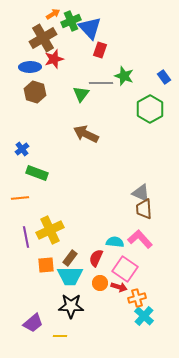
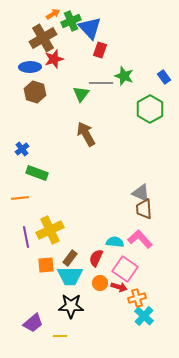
brown arrow: rotated 35 degrees clockwise
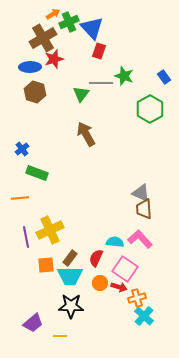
green cross: moved 2 px left, 1 px down
blue triangle: moved 2 px right
red rectangle: moved 1 px left, 1 px down
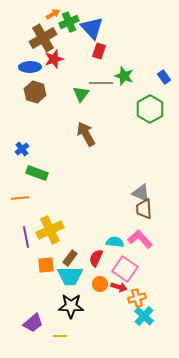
orange circle: moved 1 px down
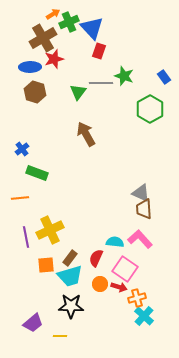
green triangle: moved 3 px left, 2 px up
cyan trapezoid: rotated 16 degrees counterclockwise
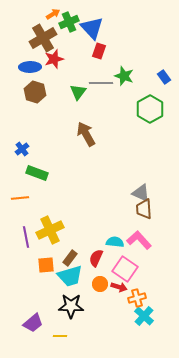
pink L-shape: moved 1 px left, 1 px down
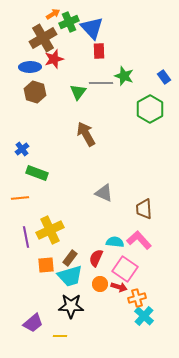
red rectangle: rotated 21 degrees counterclockwise
gray triangle: moved 37 px left
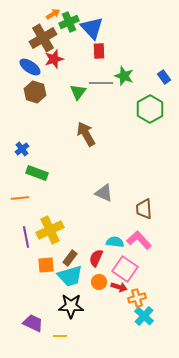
blue ellipse: rotated 35 degrees clockwise
orange circle: moved 1 px left, 2 px up
purple trapezoid: rotated 115 degrees counterclockwise
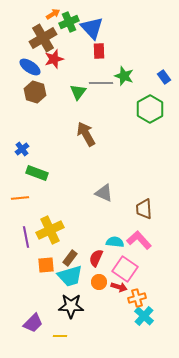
purple trapezoid: rotated 110 degrees clockwise
